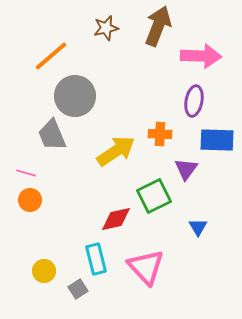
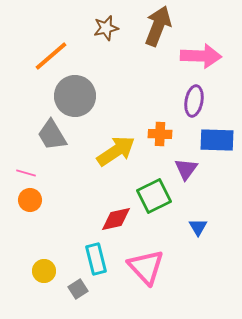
gray trapezoid: rotated 8 degrees counterclockwise
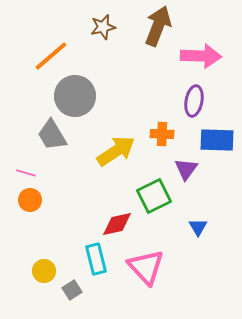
brown star: moved 3 px left, 1 px up
orange cross: moved 2 px right
red diamond: moved 1 px right, 5 px down
gray square: moved 6 px left, 1 px down
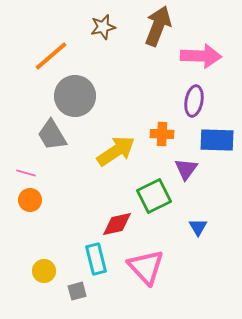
gray square: moved 5 px right, 1 px down; rotated 18 degrees clockwise
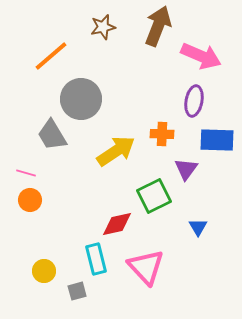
pink arrow: rotated 21 degrees clockwise
gray circle: moved 6 px right, 3 px down
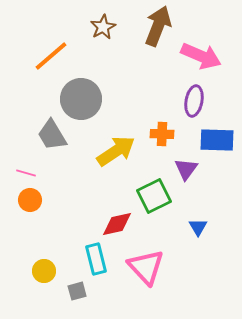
brown star: rotated 15 degrees counterclockwise
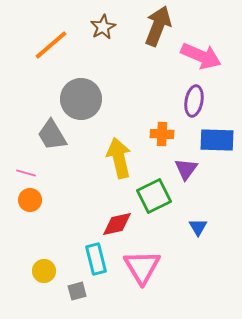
orange line: moved 11 px up
yellow arrow: moved 3 px right, 7 px down; rotated 69 degrees counterclockwise
pink triangle: moved 4 px left; rotated 12 degrees clockwise
